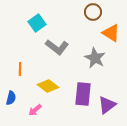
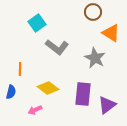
yellow diamond: moved 2 px down
blue semicircle: moved 6 px up
pink arrow: rotated 16 degrees clockwise
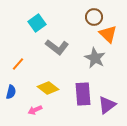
brown circle: moved 1 px right, 5 px down
orange triangle: moved 3 px left, 1 px down; rotated 12 degrees clockwise
orange line: moved 2 px left, 5 px up; rotated 40 degrees clockwise
purple rectangle: rotated 10 degrees counterclockwise
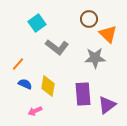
brown circle: moved 5 px left, 2 px down
gray star: rotated 30 degrees counterclockwise
yellow diamond: moved 2 px up; rotated 60 degrees clockwise
blue semicircle: moved 14 px right, 8 px up; rotated 80 degrees counterclockwise
pink arrow: moved 1 px down
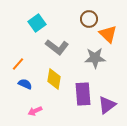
yellow diamond: moved 6 px right, 7 px up
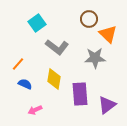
purple rectangle: moved 3 px left
pink arrow: moved 1 px up
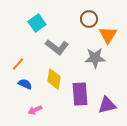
orange triangle: moved 1 px down; rotated 18 degrees clockwise
purple triangle: rotated 24 degrees clockwise
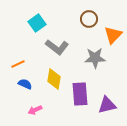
orange triangle: moved 5 px right; rotated 12 degrees clockwise
orange line: rotated 24 degrees clockwise
